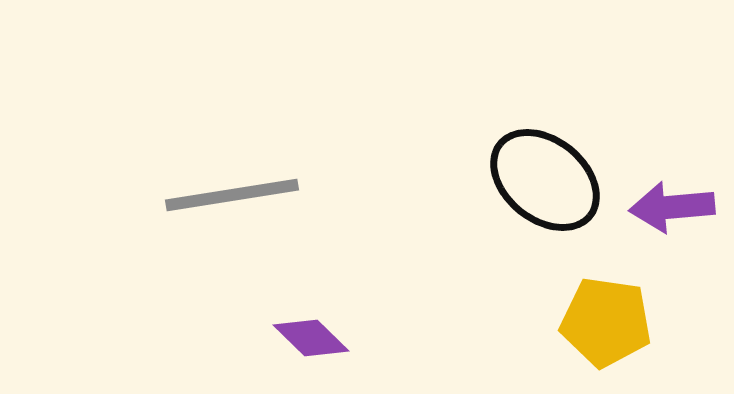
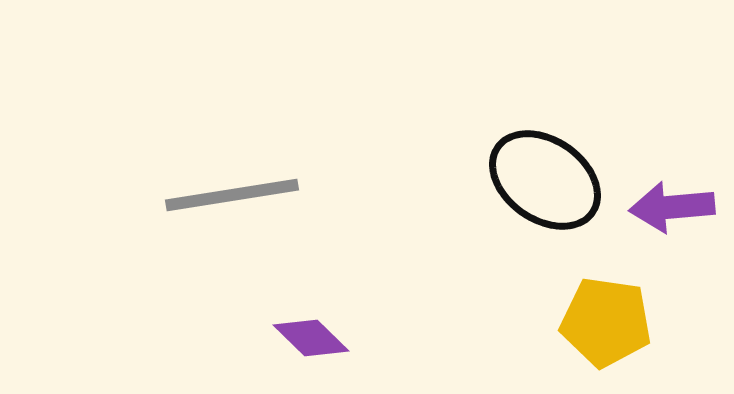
black ellipse: rotated 4 degrees counterclockwise
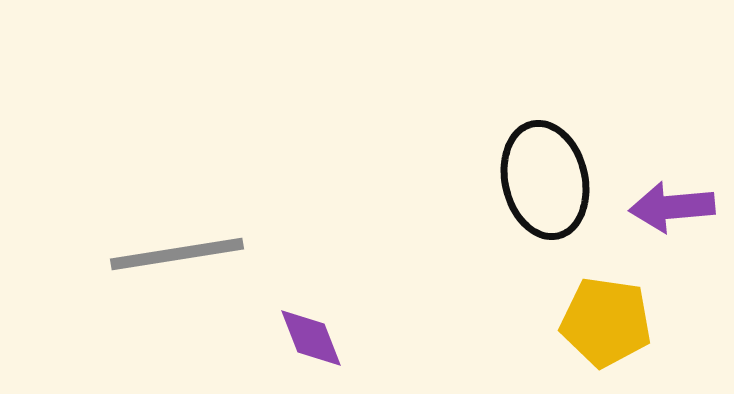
black ellipse: rotated 42 degrees clockwise
gray line: moved 55 px left, 59 px down
purple diamond: rotated 24 degrees clockwise
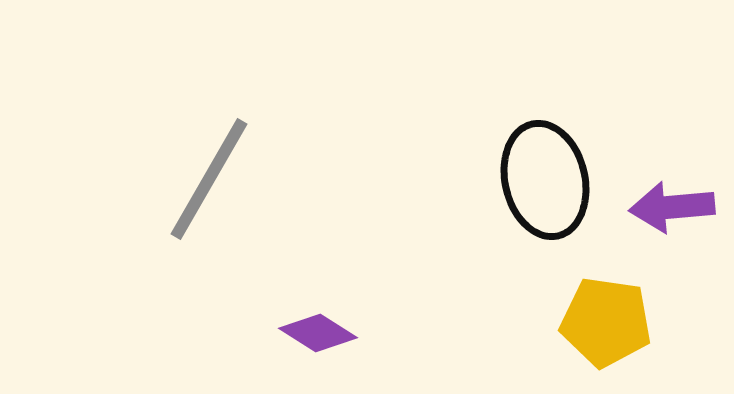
gray line: moved 32 px right, 75 px up; rotated 51 degrees counterclockwise
purple diamond: moved 7 px right, 5 px up; rotated 36 degrees counterclockwise
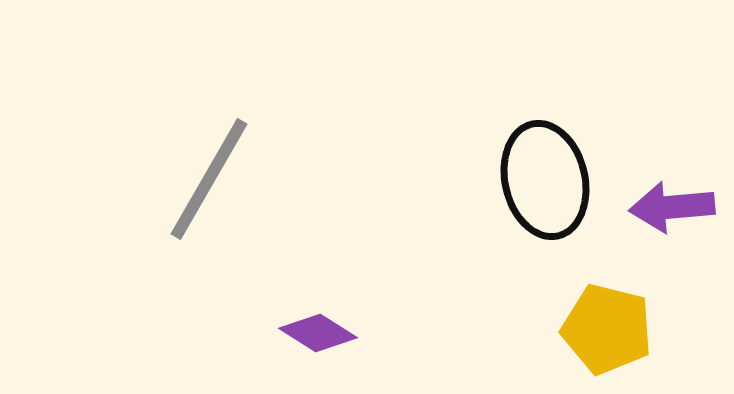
yellow pentagon: moved 1 px right, 7 px down; rotated 6 degrees clockwise
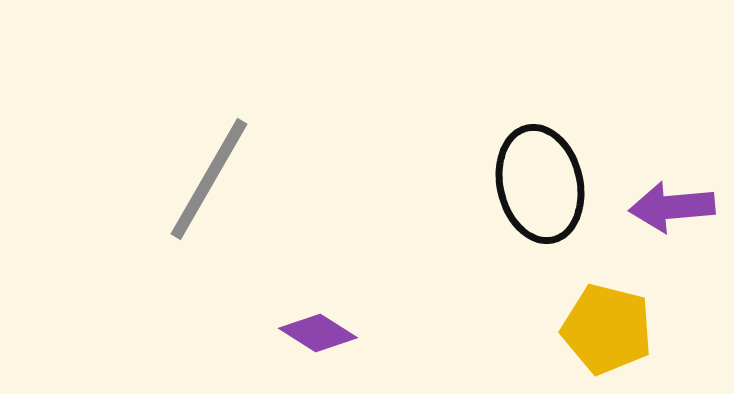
black ellipse: moved 5 px left, 4 px down
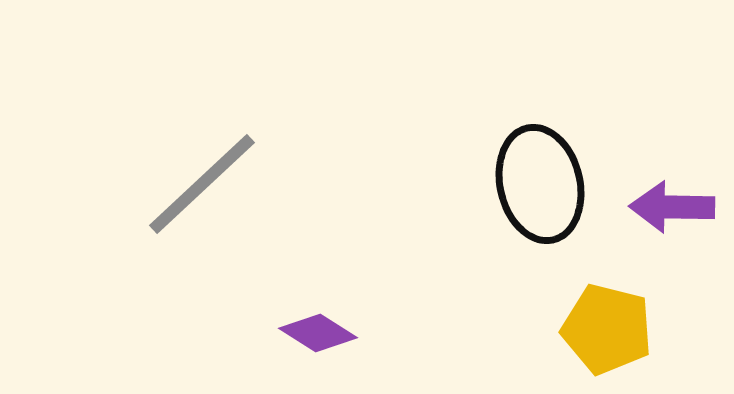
gray line: moved 7 px left, 5 px down; rotated 17 degrees clockwise
purple arrow: rotated 6 degrees clockwise
